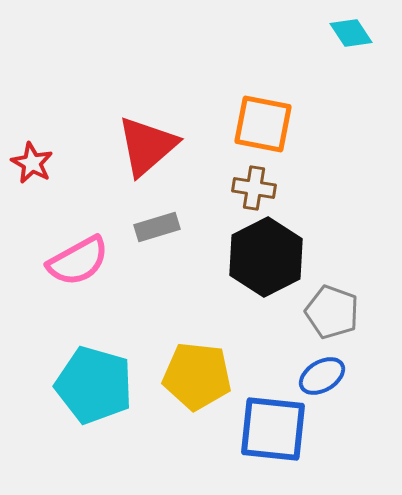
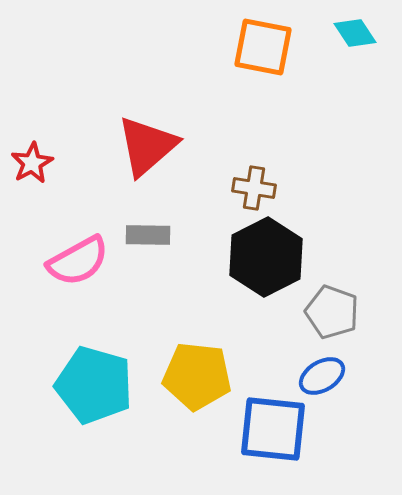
cyan diamond: moved 4 px right
orange square: moved 77 px up
red star: rotated 15 degrees clockwise
gray rectangle: moved 9 px left, 8 px down; rotated 18 degrees clockwise
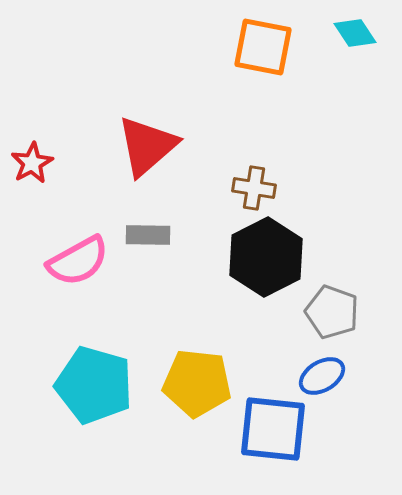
yellow pentagon: moved 7 px down
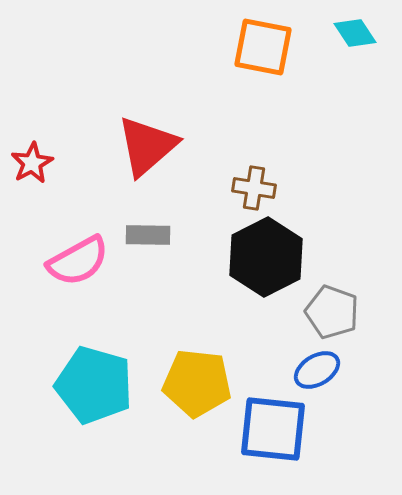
blue ellipse: moved 5 px left, 6 px up
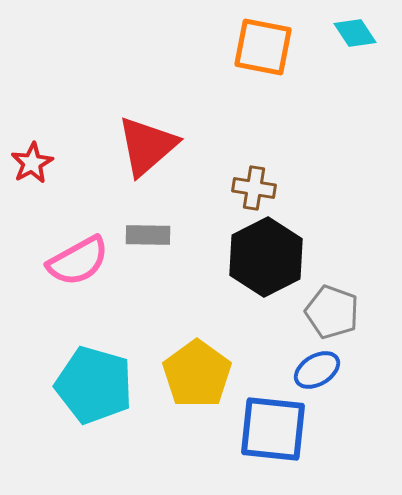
yellow pentagon: moved 9 px up; rotated 30 degrees clockwise
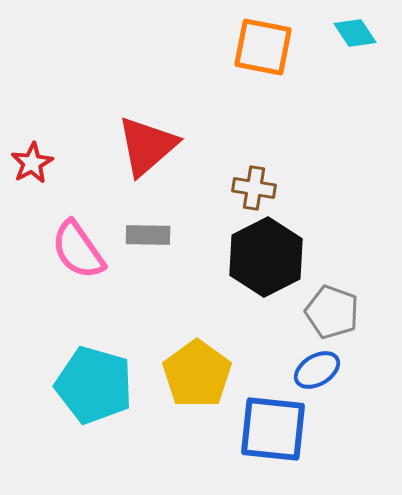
pink semicircle: moved 11 px up; rotated 84 degrees clockwise
